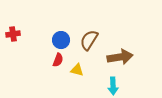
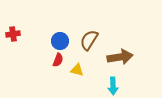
blue circle: moved 1 px left, 1 px down
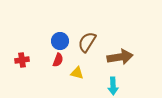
red cross: moved 9 px right, 26 px down
brown semicircle: moved 2 px left, 2 px down
yellow triangle: moved 3 px down
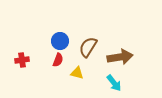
brown semicircle: moved 1 px right, 5 px down
cyan arrow: moved 1 px right, 3 px up; rotated 36 degrees counterclockwise
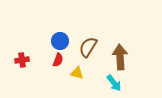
brown arrow: rotated 85 degrees counterclockwise
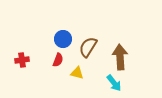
blue circle: moved 3 px right, 2 px up
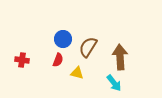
red cross: rotated 16 degrees clockwise
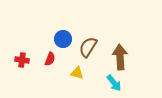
red semicircle: moved 8 px left, 1 px up
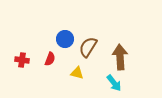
blue circle: moved 2 px right
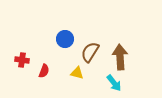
brown semicircle: moved 2 px right, 5 px down
red semicircle: moved 6 px left, 12 px down
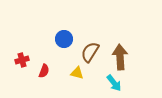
blue circle: moved 1 px left
red cross: rotated 24 degrees counterclockwise
